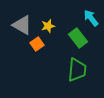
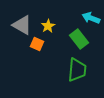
cyan arrow: rotated 30 degrees counterclockwise
yellow star: rotated 16 degrees counterclockwise
green rectangle: moved 1 px right, 1 px down
orange square: rotated 32 degrees counterclockwise
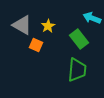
cyan arrow: moved 1 px right
orange square: moved 1 px left, 1 px down
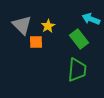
cyan arrow: moved 1 px left, 1 px down
gray triangle: rotated 15 degrees clockwise
orange square: moved 3 px up; rotated 24 degrees counterclockwise
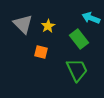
cyan arrow: moved 1 px up
gray triangle: moved 1 px right, 1 px up
orange square: moved 5 px right, 10 px down; rotated 16 degrees clockwise
green trapezoid: rotated 30 degrees counterclockwise
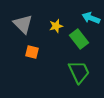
yellow star: moved 8 px right; rotated 16 degrees clockwise
orange square: moved 9 px left
green trapezoid: moved 2 px right, 2 px down
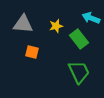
gray triangle: rotated 40 degrees counterclockwise
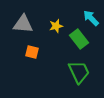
cyan arrow: rotated 24 degrees clockwise
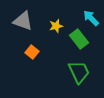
gray triangle: moved 3 px up; rotated 15 degrees clockwise
orange square: rotated 24 degrees clockwise
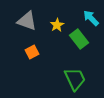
gray triangle: moved 4 px right
yellow star: moved 1 px right, 1 px up; rotated 16 degrees counterclockwise
orange square: rotated 24 degrees clockwise
green trapezoid: moved 4 px left, 7 px down
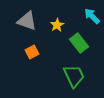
cyan arrow: moved 1 px right, 2 px up
green rectangle: moved 4 px down
green trapezoid: moved 1 px left, 3 px up
